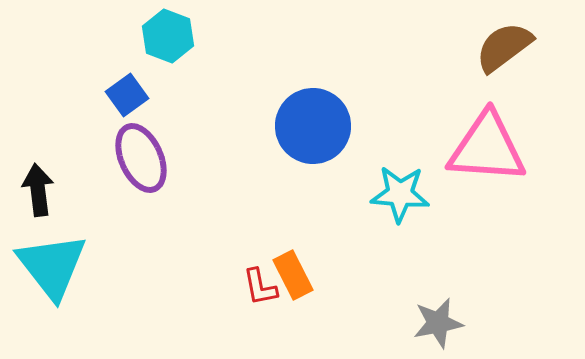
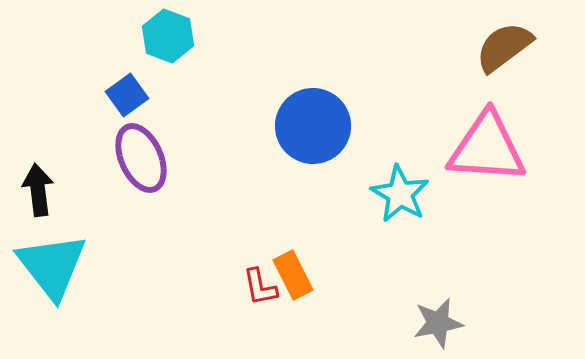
cyan star: rotated 26 degrees clockwise
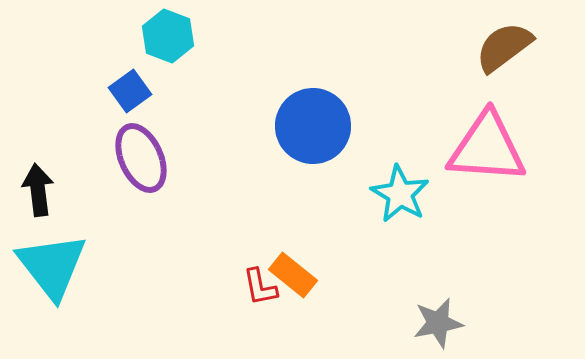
blue square: moved 3 px right, 4 px up
orange rectangle: rotated 24 degrees counterclockwise
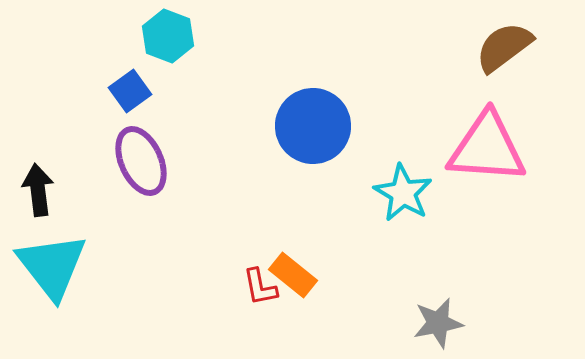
purple ellipse: moved 3 px down
cyan star: moved 3 px right, 1 px up
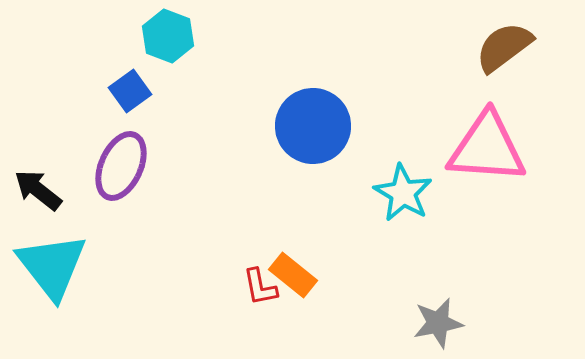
purple ellipse: moved 20 px left, 5 px down; rotated 48 degrees clockwise
black arrow: rotated 45 degrees counterclockwise
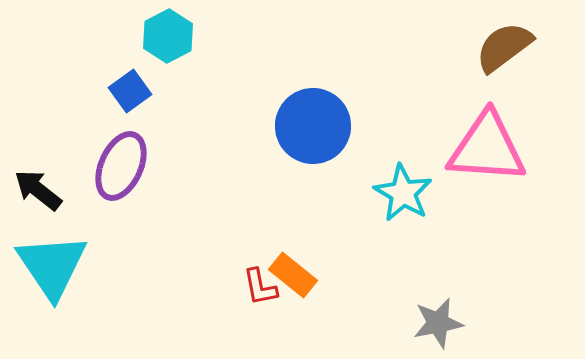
cyan hexagon: rotated 12 degrees clockwise
cyan triangle: rotated 4 degrees clockwise
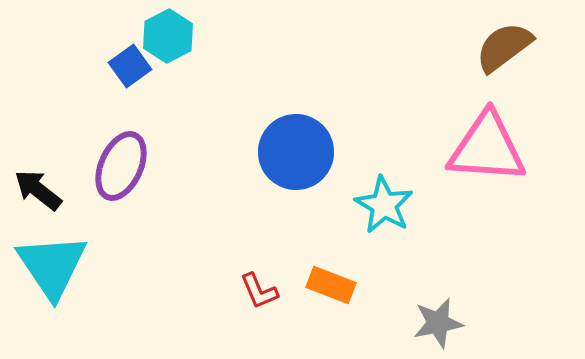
blue square: moved 25 px up
blue circle: moved 17 px left, 26 px down
cyan star: moved 19 px left, 12 px down
orange rectangle: moved 38 px right, 10 px down; rotated 18 degrees counterclockwise
red L-shape: moved 1 px left, 4 px down; rotated 12 degrees counterclockwise
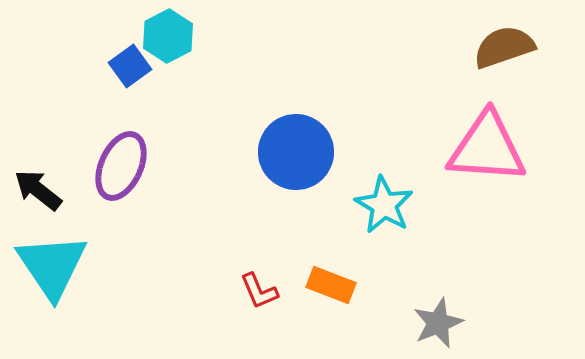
brown semicircle: rotated 18 degrees clockwise
gray star: rotated 12 degrees counterclockwise
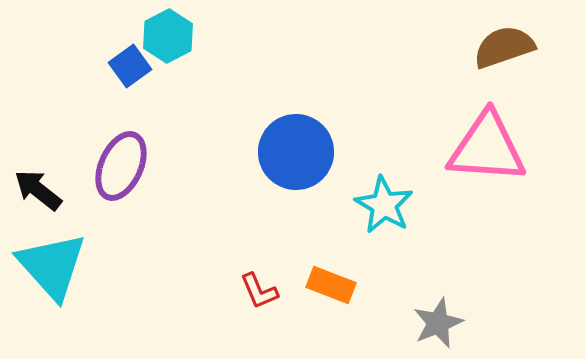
cyan triangle: rotated 8 degrees counterclockwise
